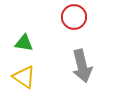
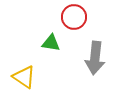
green triangle: moved 27 px right
gray arrow: moved 13 px right, 8 px up; rotated 20 degrees clockwise
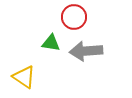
gray arrow: moved 9 px left, 7 px up; rotated 80 degrees clockwise
